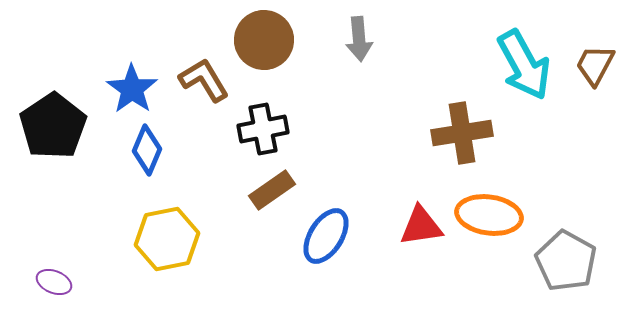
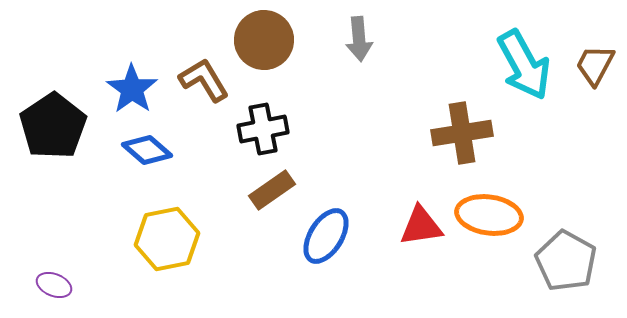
blue diamond: rotated 72 degrees counterclockwise
purple ellipse: moved 3 px down
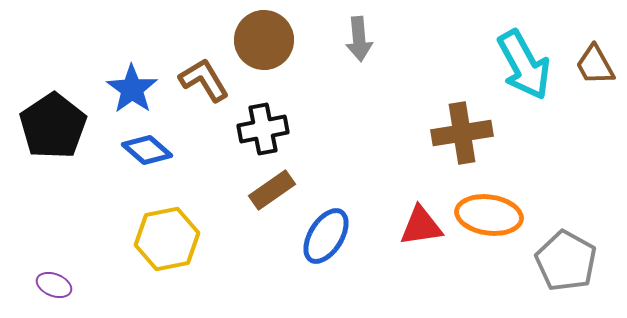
brown trapezoid: rotated 57 degrees counterclockwise
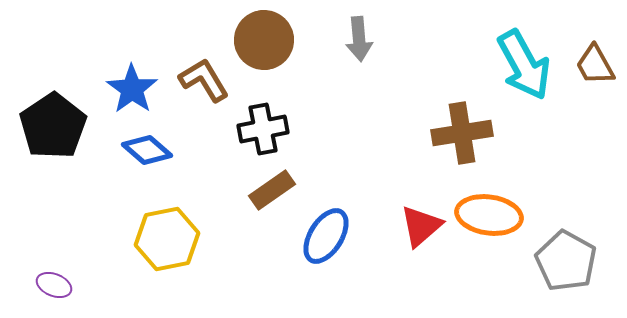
red triangle: rotated 33 degrees counterclockwise
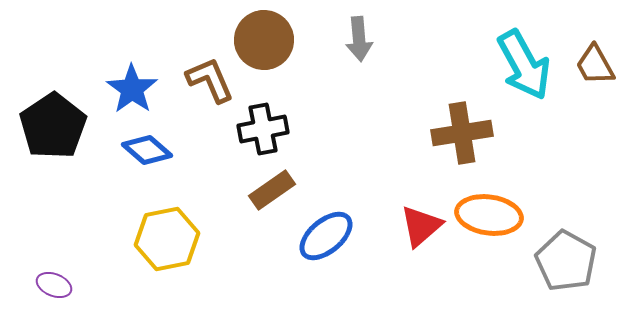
brown L-shape: moved 6 px right; rotated 8 degrees clockwise
blue ellipse: rotated 18 degrees clockwise
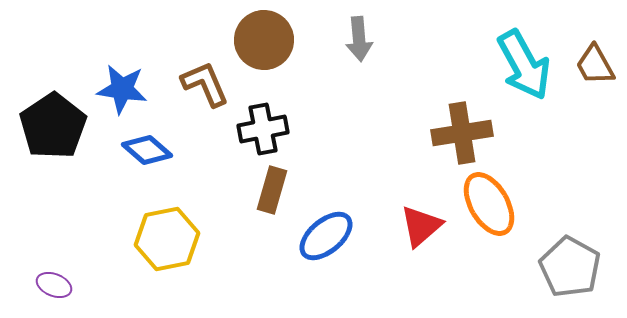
brown L-shape: moved 5 px left, 4 px down
blue star: moved 10 px left; rotated 27 degrees counterclockwise
brown rectangle: rotated 39 degrees counterclockwise
orange ellipse: moved 11 px up; rotated 52 degrees clockwise
gray pentagon: moved 4 px right, 6 px down
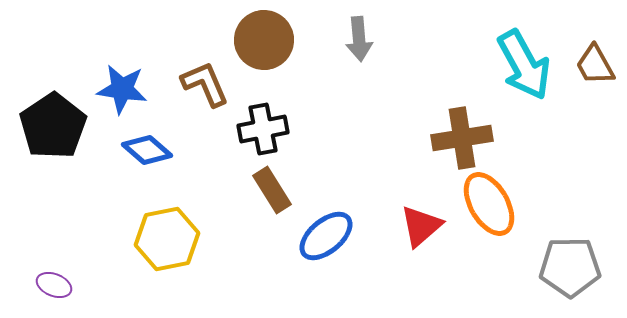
brown cross: moved 5 px down
brown rectangle: rotated 48 degrees counterclockwise
gray pentagon: rotated 30 degrees counterclockwise
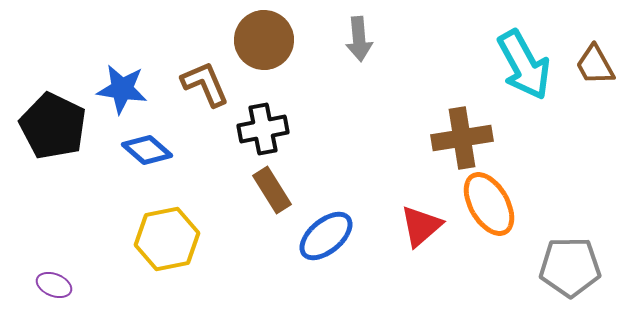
black pentagon: rotated 12 degrees counterclockwise
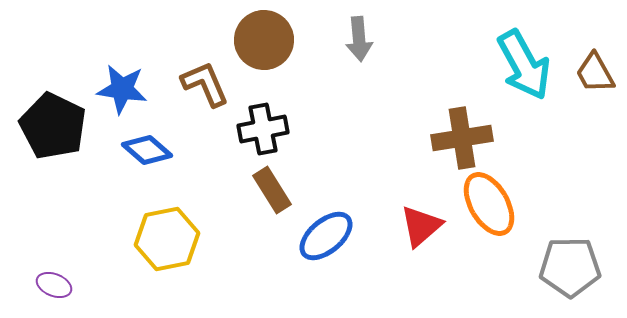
brown trapezoid: moved 8 px down
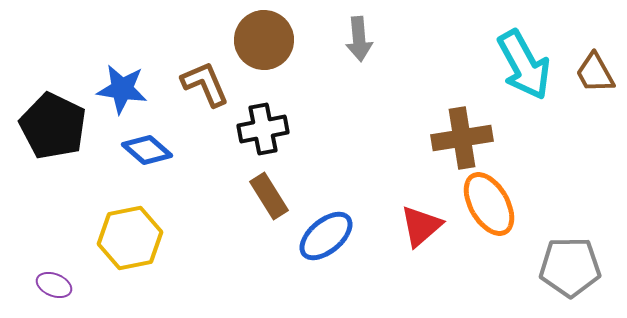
brown rectangle: moved 3 px left, 6 px down
yellow hexagon: moved 37 px left, 1 px up
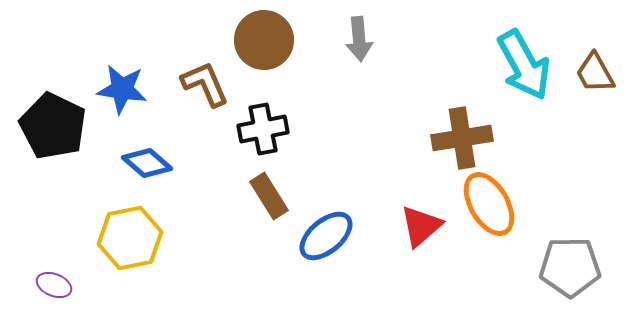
blue diamond: moved 13 px down
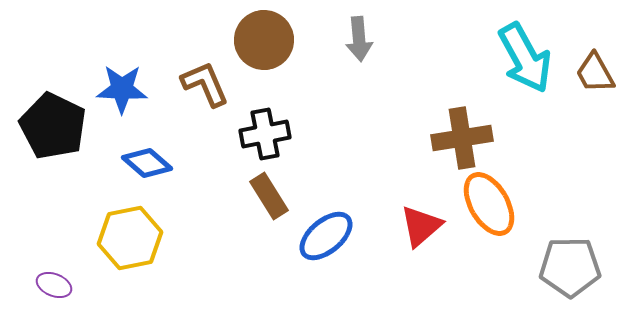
cyan arrow: moved 1 px right, 7 px up
blue star: rotated 6 degrees counterclockwise
black cross: moved 2 px right, 5 px down
